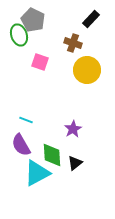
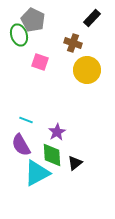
black rectangle: moved 1 px right, 1 px up
purple star: moved 16 px left, 3 px down
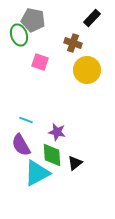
gray pentagon: rotated 15 degrees counterclockwise
purple star: rotated 30 degrees counterclockwise
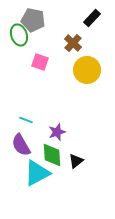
brown cross: rotated 24 degrees clockwise
purple star: rotated 30 degrees counterclockwise
black triangle: moved 1 px right, 2 px up
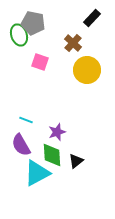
gray pentagon: moved 3 px down
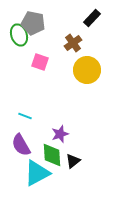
brown cross: rotated 12 degrees clockwise
cyan line: moved 1 px left, 4 px up
purple star: moved 3 px right, 2 px down
black triangle: moved 3 px left
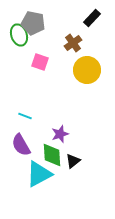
cyan triangle: moved 2 px right, 1 px down
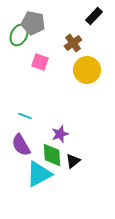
black rectangle: moved 2 px right, 2 px up
green ellipse: rotated 45 degrees clockwise
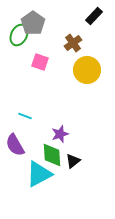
gray pentagon: rotated 25 degrees clockwise
purple semicircle: moved 6 px left
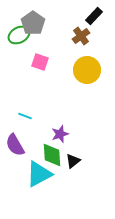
green ellipse: rotated 35 degrees clockwise
brown cross: moved 8 px right, 7 px up
